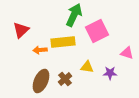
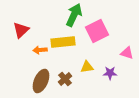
yellow triangle: rotated 16 degrees counterclockwise
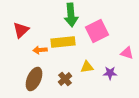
green arrow: moved 3 px left; rotated 150 degrees clockwise
brown ellipse: moved 7 px left, 2 px up
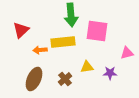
pink square: rotated 35 degrees clockwise
pink triangle: rotated 32 degrees counterclockwise
